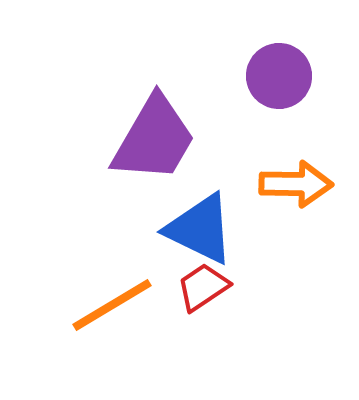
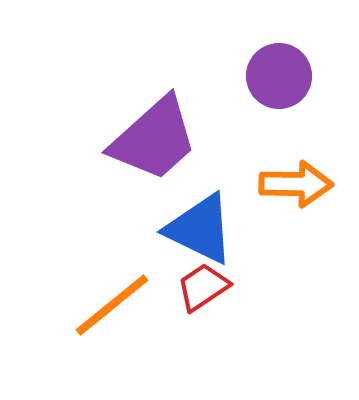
purple trapezoid: rotated 18 degrees clockwise
orange line: rotated 8 degrees counterclockwise
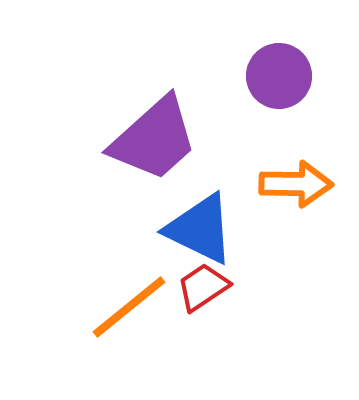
orange line: moved 17 px right, 2 px down
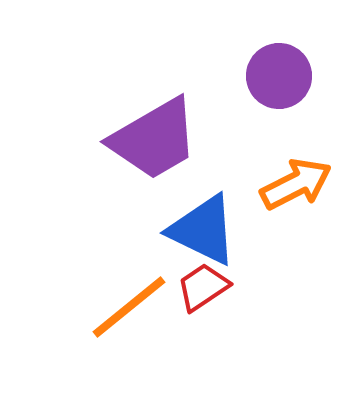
purple trapezoid: rotated 12 degrees clockwise
orange arrow: rotated 28 degrees counterclockwise
blue triangle: moved 3 px right, 1 px down
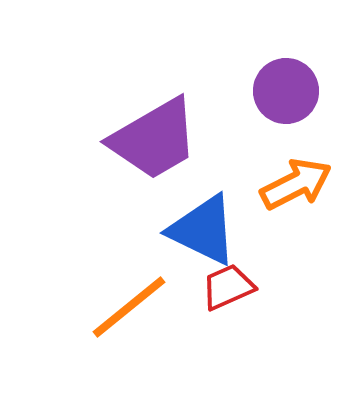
purple circle: moved 7 px right, 15 px down
red trapezoid: moved 25 px right; rotated 10 degrees clockwise
